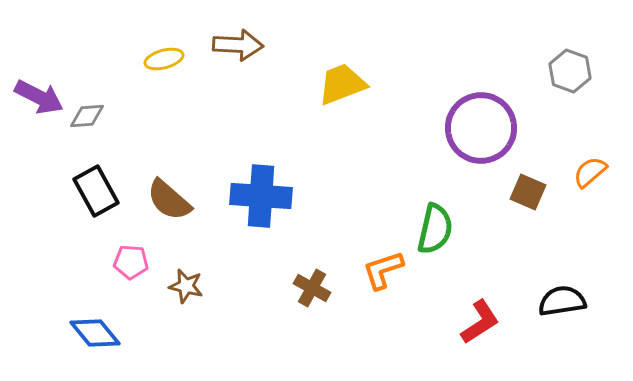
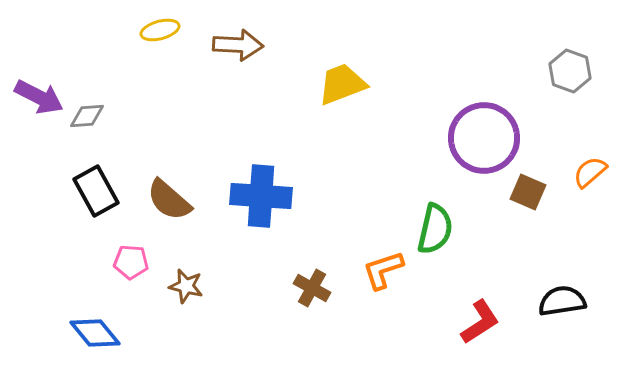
yellow ellipse: moved 4 px left, 29 px up
purple circle: moved 3 px right, 10 px down
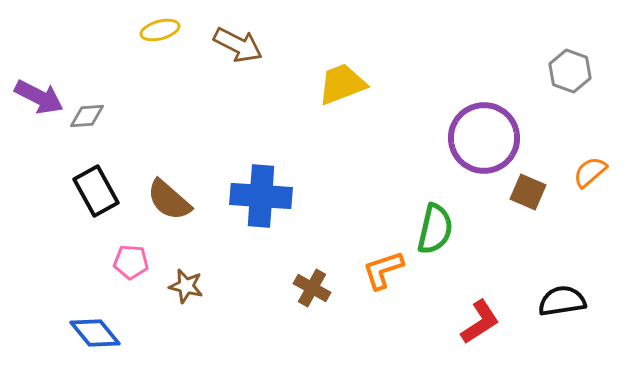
brown arrow: rotated 24 degrees clockwise
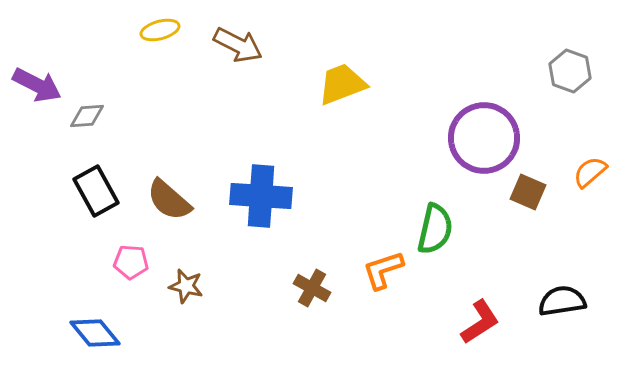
purple arrow: moved 2 px left, 12 px up
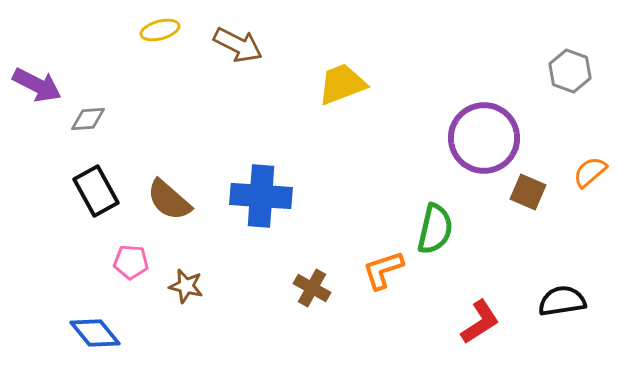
gray diamond: moved 1 px right, 3 px down
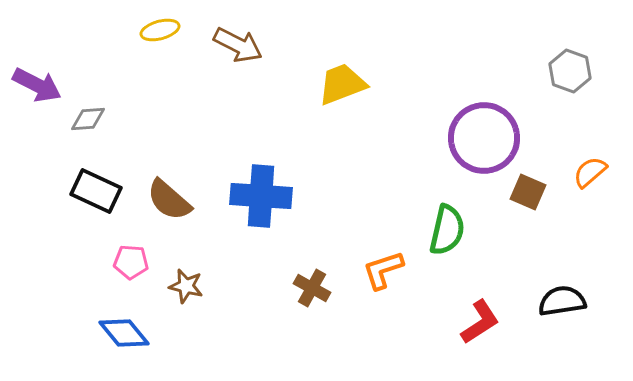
black rectangle: rotated 36 degrees counterclockwise
green semicircle: moved 12 px right, 1 px down
blue diamond: moved 29 px right
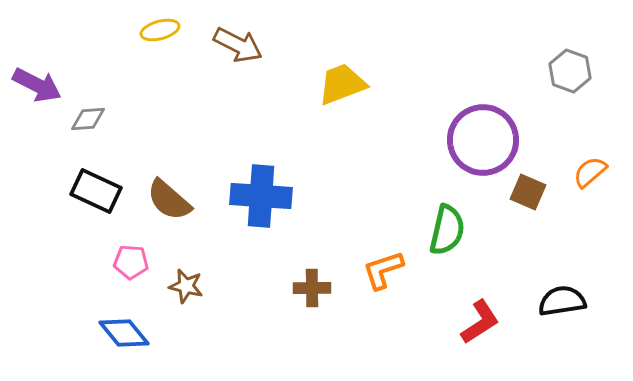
purple circle: moved 1 px left, 2 px down
brown cross: rotated 30 degrees counterclockwise
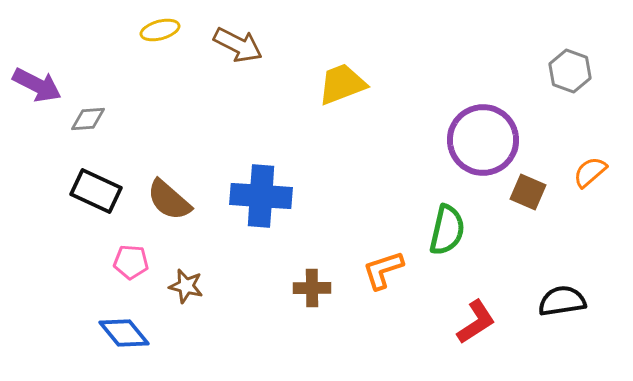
red L-shape: moved 4 px left
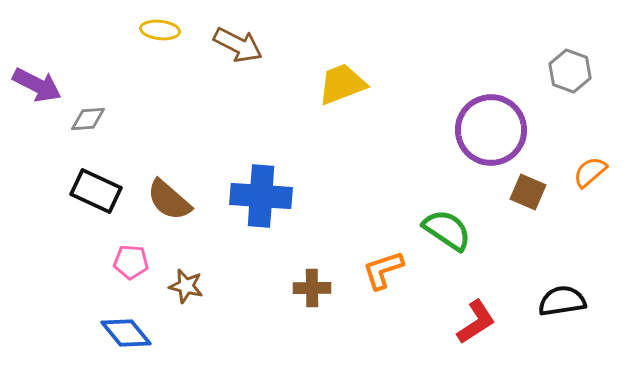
yellow ellipse: rotated 21 degrees clockwise
purple circle: moved 8 px right, 10 px up
green semicircle: rotated 69 degrees counterclockwise
blue diamond: moved 2 px right
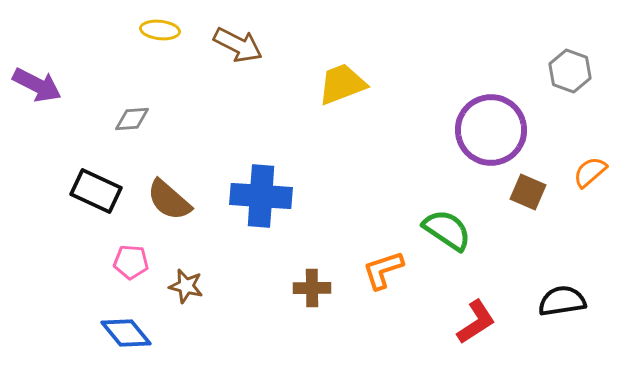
gray diamond: moved 44 px right
